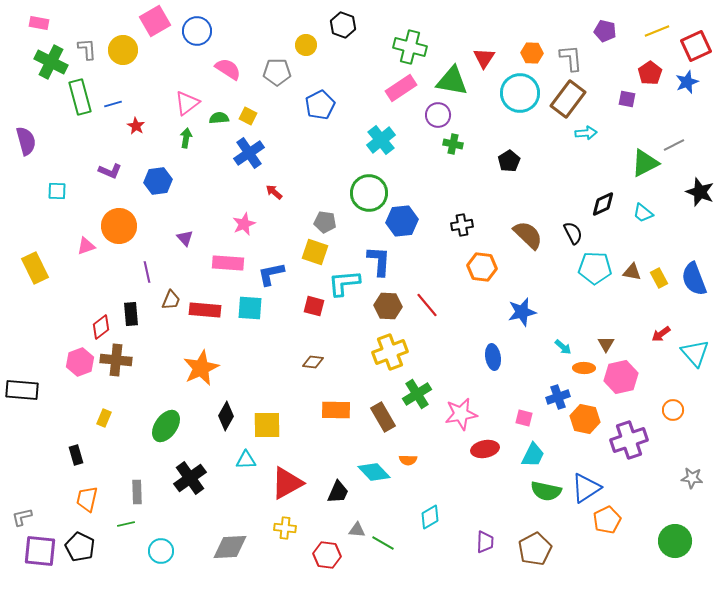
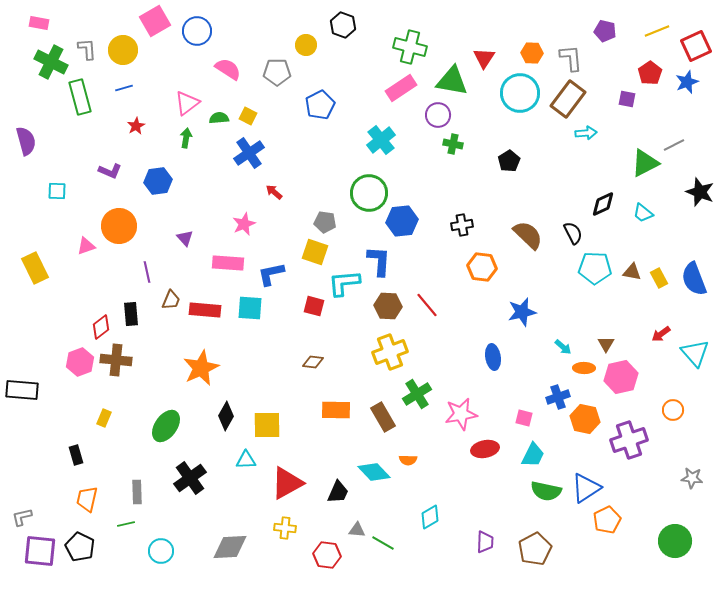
blue line at (113, 104): moved 11 px right, 16 px up
red star at (136, 126): rotated 12 degrees clockwise
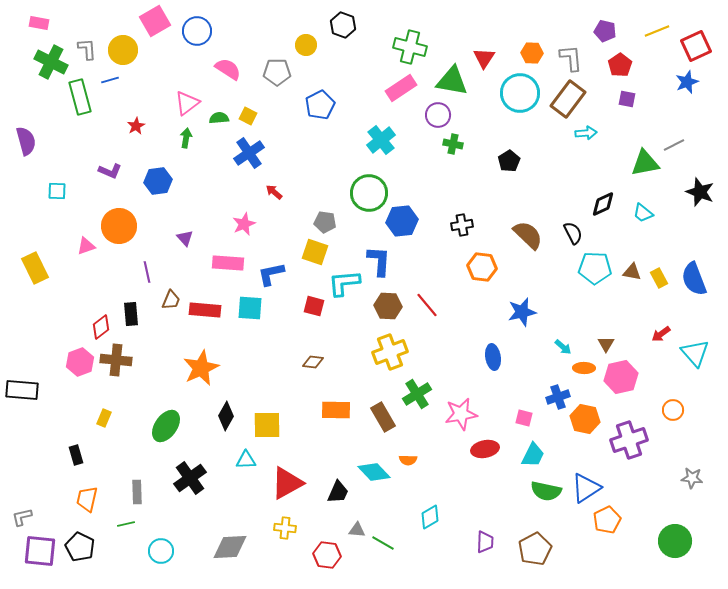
red pentagon at (650, 73): moved 30 px left, 8 px up
blue line at (124, 88): moved 14 px left, 8 px up
green triangle at (645, 163): rotated 16 degrees clockwise
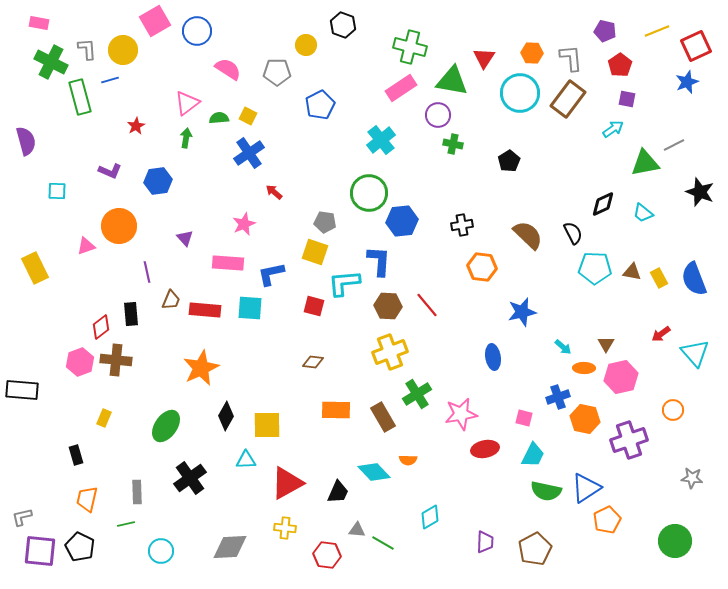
cyan arrow at (586, 133): moved 27 px right, 4 px up; rotated 30 degrees counterclockwise
